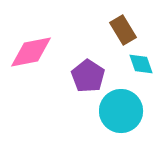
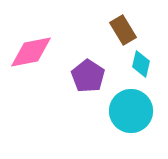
cyan diamond: rotated 32 degrees clockwise
cyan circle: moved 10 px right
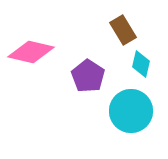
pink diamond: rotated 24 degrees clockwise
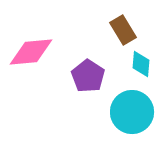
pink diamond: rotated 18 degrees counterclockwise
cyan diamond: rotated 8 degrees counterclockwise
cyan circle: moved 1 px right, 1 px down
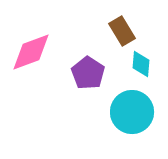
brown rectangle: moved 1 px left, 1 px down
pink diamond: rotated 15 degrees counterclockwise
purple pentagon: moved 3 px up
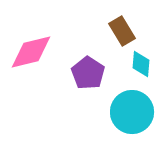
pink diamond: rotated 6 degrees clockwise
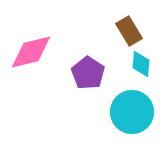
brown rectangle: moved 7 px right
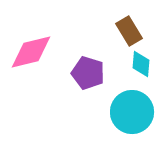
purple pentagon: rotated 16 degrees counterclockwise
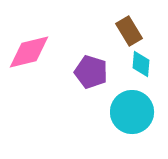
pink diamond: moved 2 px left
purple pentagon: moved 3 px right, 1 px up
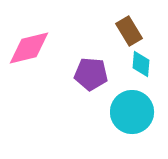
pink diamond: moved 4 px up
purple pentagon: moved 2 px down; rotated 12 degrees counterclockwise
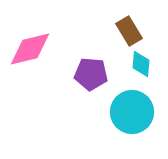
pink diamond: moved 1 px right, 1 px down
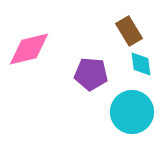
pink diamond: moved 1 px left
cyan diamond: rotated 12 degrees counterclockwise
